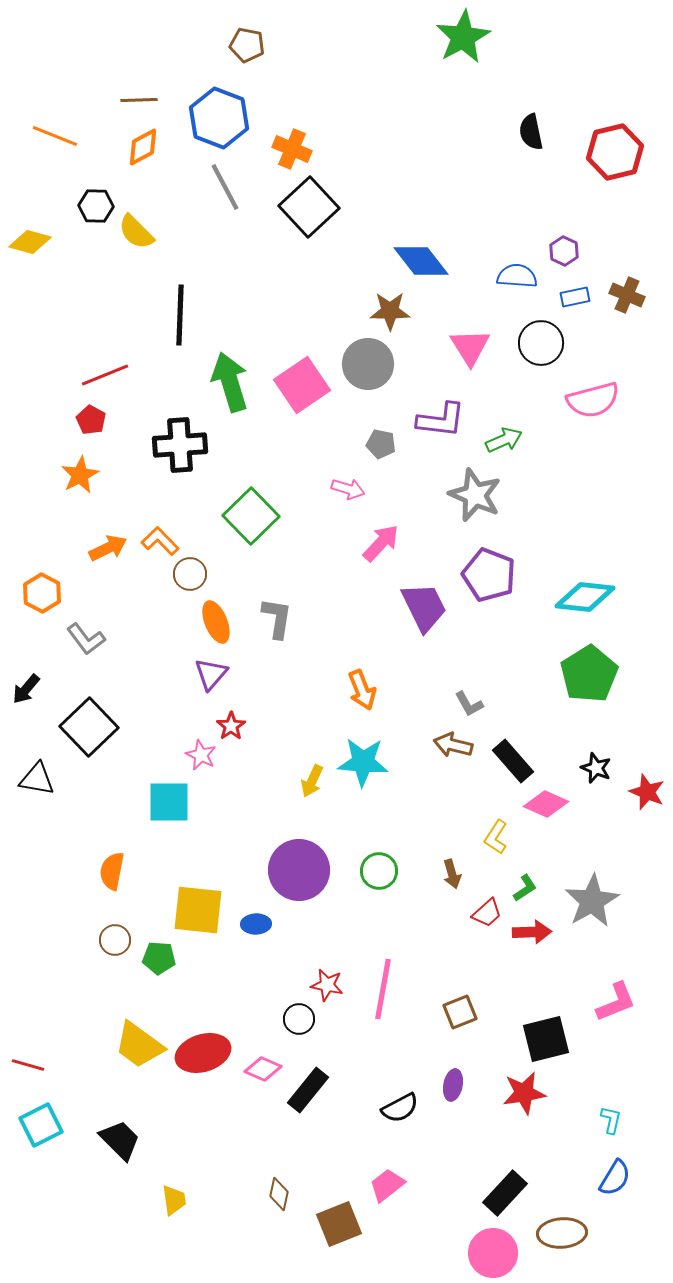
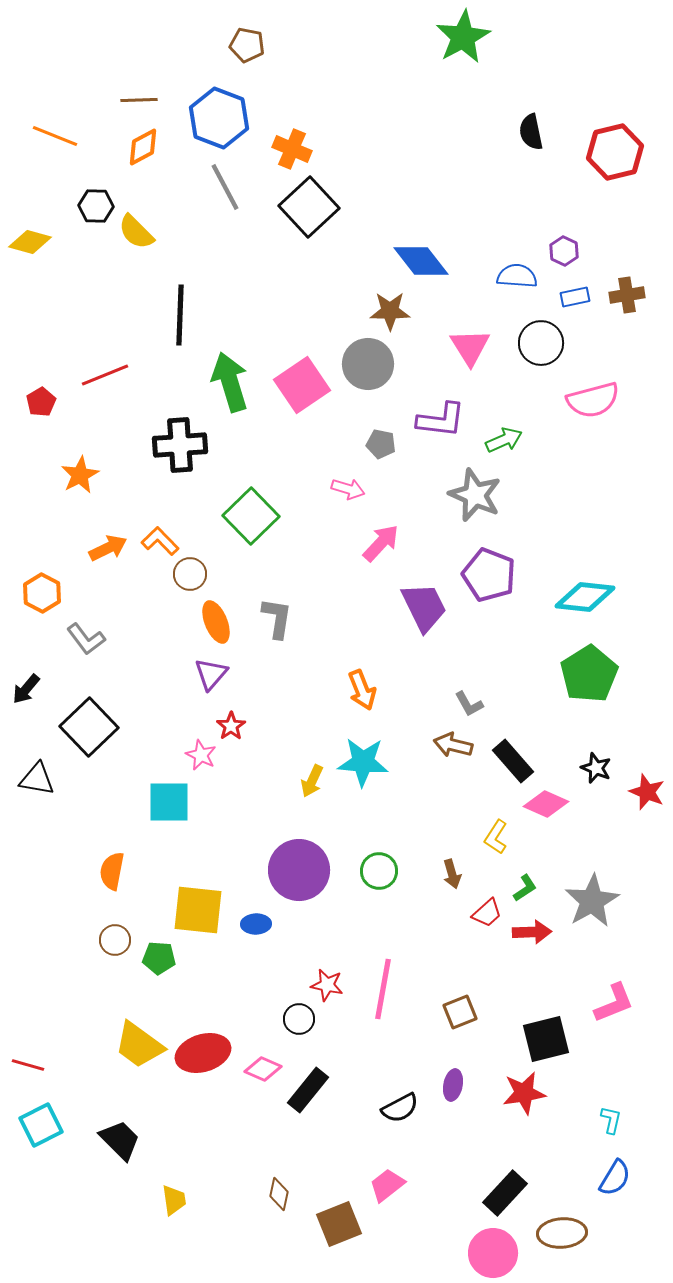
brown cross at (627, 295): rotated 32 degrees counterclockwise
red pentagon at (91, 420): moved 50 px left, 18 px up; rotated 12 degrees clockwise
pink L-shape at (616, 1002): moved 2 px left, 1 px down
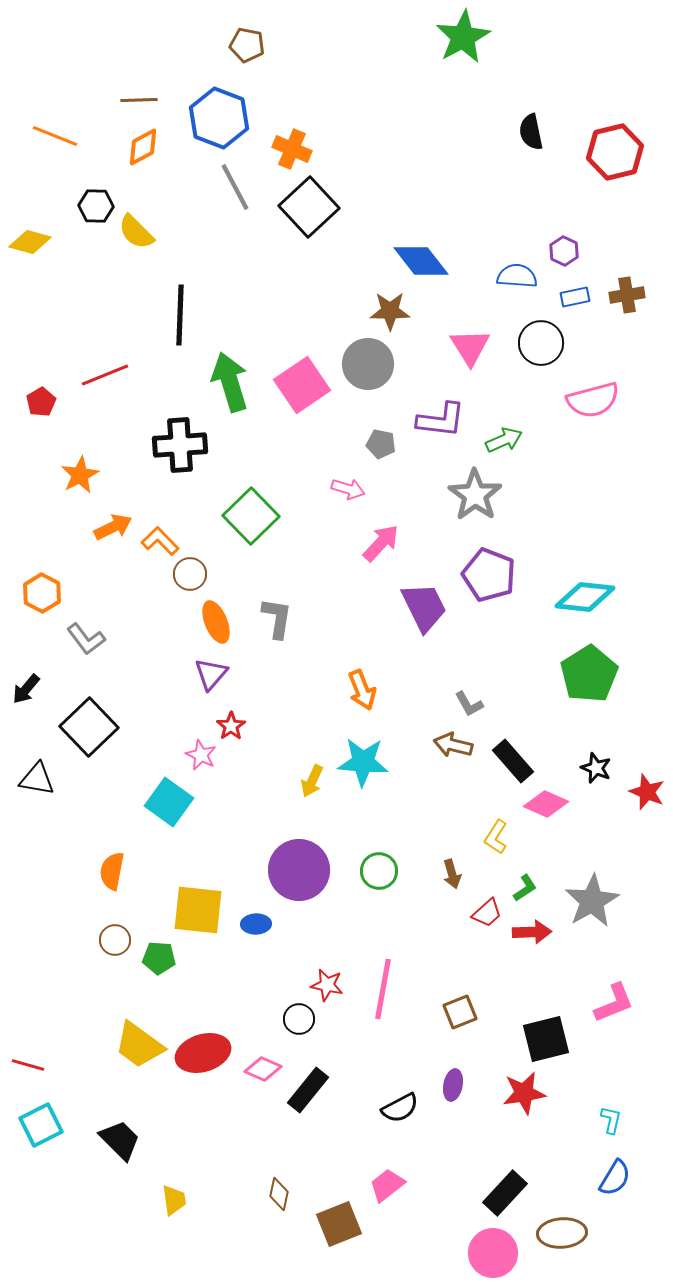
gray line at (225, 187): moved 10 px right
gray star at (475, 495): rotated 12 degrees clockwise
orange arrow at (108, 548): moved 5 px right, 21 px up
cyan square at (169, 802): rotated 36 degrees clockwise
